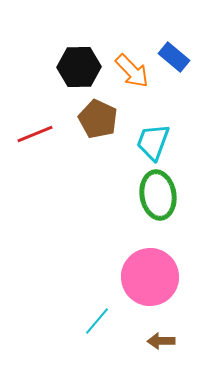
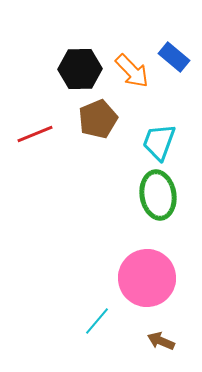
black hexagon: moved 1 px right, 2 px down
brown pentagon: rotated 24 degrees clockwise
cyan trapezoid: moved 6 px right
pink circle: moved 3 px left, 1 px down
brown arrow: rotated 24 degrees clockwise
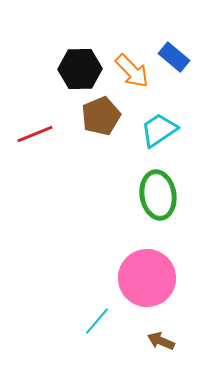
brown pentagon: moved 3 px right, 3 px up
cyan trapezoid: moved 12 px up; rotated 36 degrees clockwise
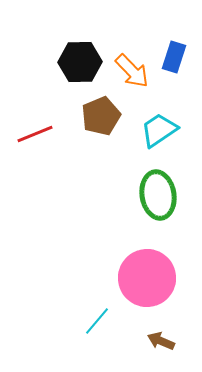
blue rectangle: rotated 68 degrees clockwise
black hexagon: moved 7 px up
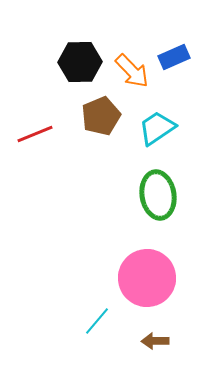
blue rectangle: rotated 48 degrees clockwise
cyan trapezoid: moved 2 px left, 2 px up
brown arrow: moved 6 px left; rotated 24 degrees counterclockwise
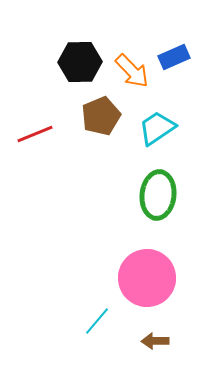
green ellipse: rotated 15 degrees clockwise
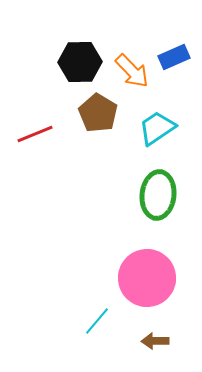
brown pentagon: moved 3 px left, 3 px up; rotated 18 degrees counterclockwise
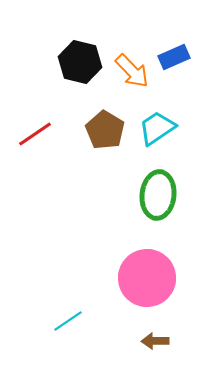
black hexagon: rotated 15 degrees clockwise
brown pentagon: moved 7 px right, 17 px down
red line: rotated 12 degrees counterclockwise
cyan line: moved 29 px left; rotated 16 degrees clockwise
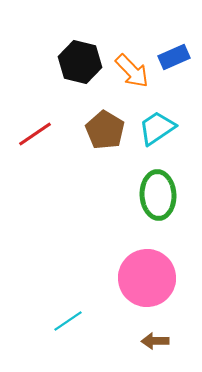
green ellipse: rotated 9 degrees counterclockwise
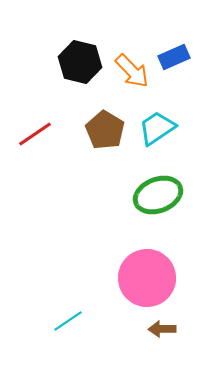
green ellipse: rotated 72 degrees clockwise
brown arrow: moved 7 px right, 12 px up
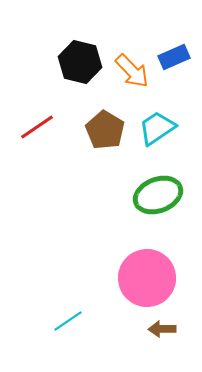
red line: moved 2 px right, 7 px up
